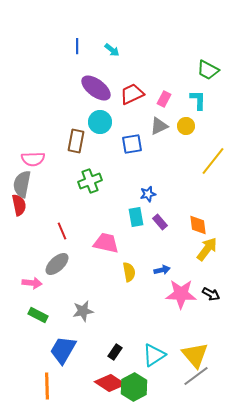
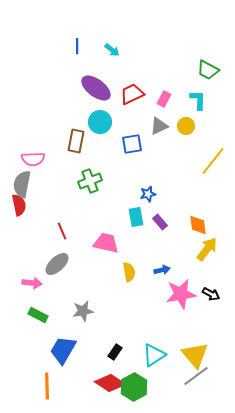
pink star: rotated 12 degrees counterclockwise
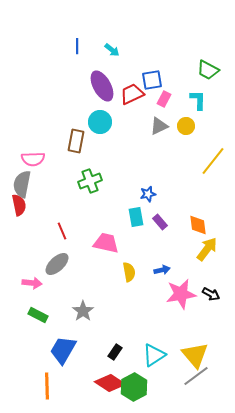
purple ellipse: moved 6 px right, 2 px up; rotated 24 degrees clockwise
blue square: moved 20 px right, 64 px up
gray star: rotated 25 degrees counterclockwise
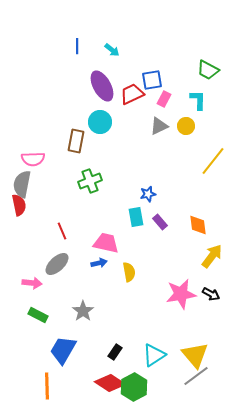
yellow arrow: moved 5 px right, 7 px down
blue arrow: moved 63 px left, 7 px up
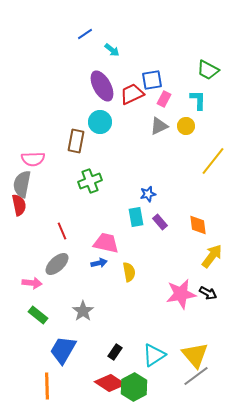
blue line: moved 8 px right, 12 px up; rotated 56 degrees clockwise
black arrow: moved 3 px left, 1 px up
green rectangle: rotated 12 degrees clockwise
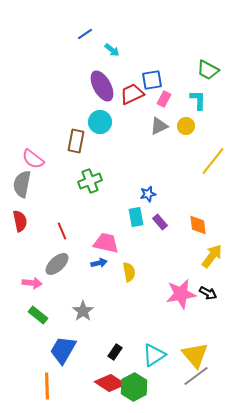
pink semicircle: rotated 40 degrees clockwise
red semicircle: moved 1 px right, 16 px down
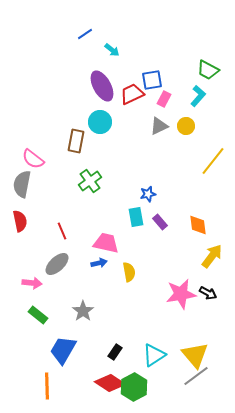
cyan L-shape: moved 4 px up; rotated 40 degrees clockwise
green cross: rotated 15 degrees counterclockwise
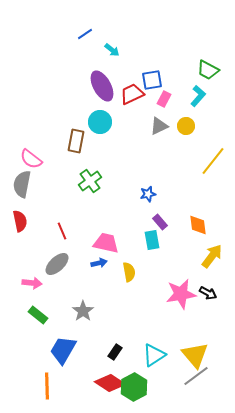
pink semicircle: moved 2 px left
cyan rectangle: moved 16 px right, 23 px down
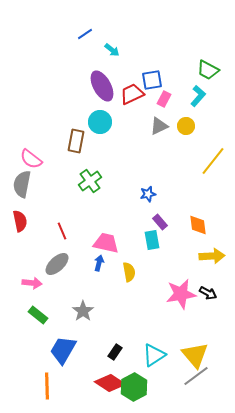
yellow arrow: rotated 50 degrees clockwise
blue arrow: rotated 63 degrees counterclockwise
